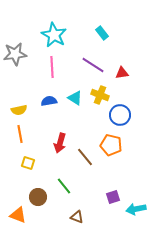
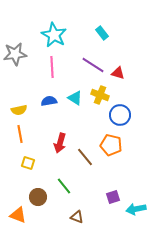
red triangle: moved 4 px left; rotated 24 degrees clockwise
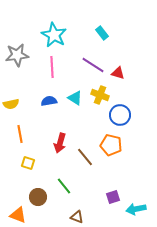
gray star: moved 2 px right, 1 px down
yellow semicircle: moved 8 px left, 6 px up
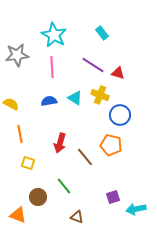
yellow semicircle: rotated 140 degrees counterclockwise
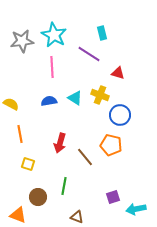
cyan rectangle: rotated 24 degrees clockwise
gray star: moved 5 px right, 14 px up
purple line: moved 4 px left, 11 px up
yellow square: moved 1 px down
green line: rotated 48 degrees clockwise
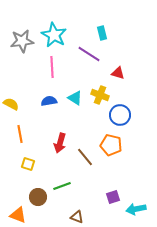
green line: moved 2 px left; rotated 60 degrees clockwise
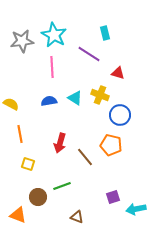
cyan rectangle: moved 3 px right
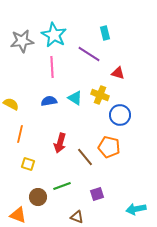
orange line: rotated 24 degrees clockwise
orange pentagon: moved 2 px left, 2 px down
purple square: moved 16 px left, 3 px up
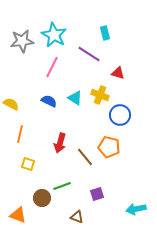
pink line: rotated 30 degrees clockwise
blue semicircle: rotated 35 degrees clockwise
brown circle: moved 4 px right, 1 px down
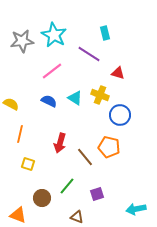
pink line: moved 4 px down; rotated 25 degrees clockwise
green line: moved 5 px right; rotated 30 degrees counterclockwise
